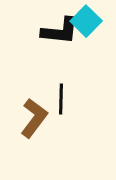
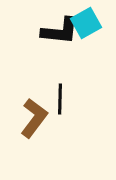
cyan square: moved 2 px down; rotated 16 degrees clockwise
black line: moved 1 px left
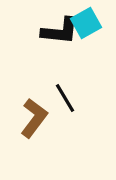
black line: moved 5 px right, 1 px up; rotated 32 degrees counterclockwise
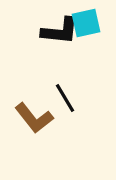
cyan square: rotated 16 degrees clockwise
brown L-shape: rotated 105 degrees clockwise
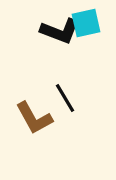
black L-shape: rotated 15 degrees clockwise
brown L-shape: rotated 9 degrees clockwise
